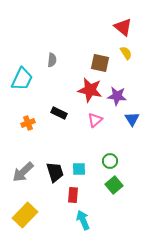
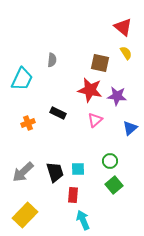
black rectangle: moved 1 px left
blue triangle: moved 2 px left, 9 px down; rotated 21 degrees clockwise
cyan square: moved 1 px left
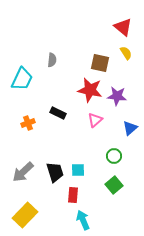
green circle: moved 4 px right, 5 px up
cyan square: moved 1 px down
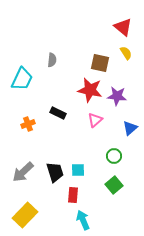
orange cross: moved 1 px down
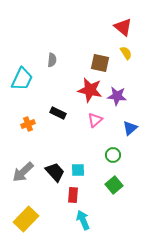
green circle: moved 1 px left, 1 px up
black trapezoid: rotated 25 degrees counterclockwise
yellow rectangle: moved 1 px right, 4 px down
